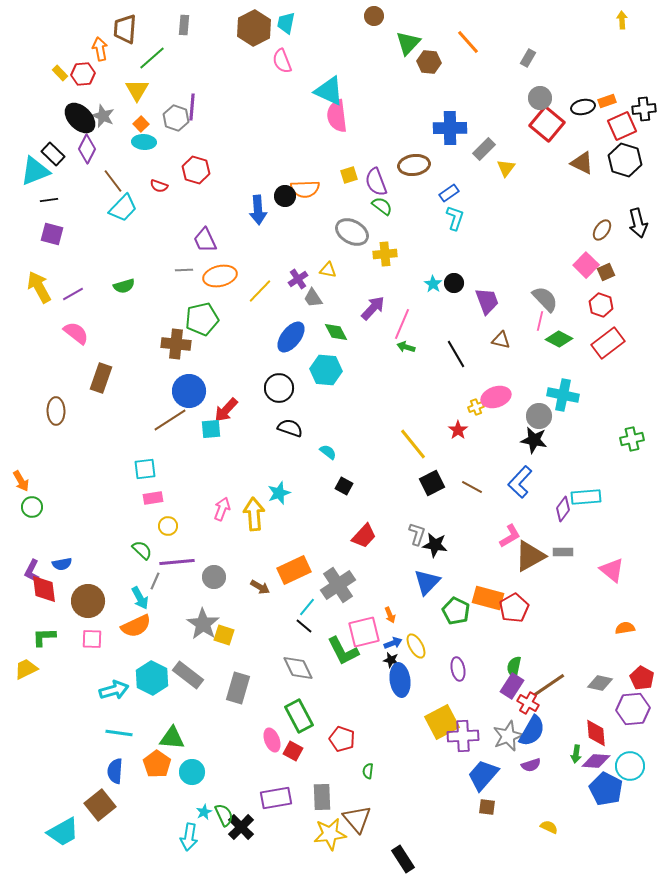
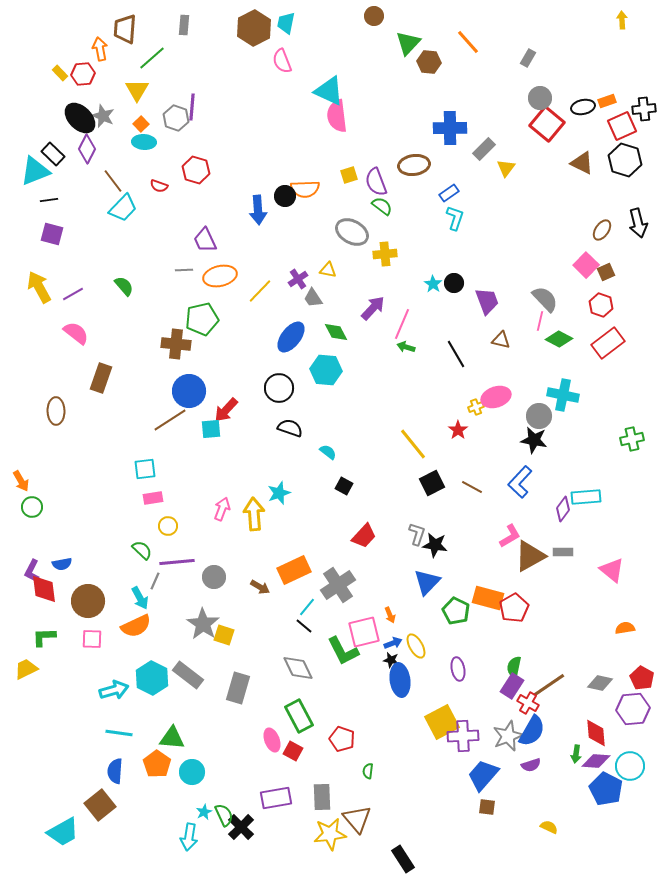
green semicircle at (124, 286): rotated 115 degrees counterclockwise
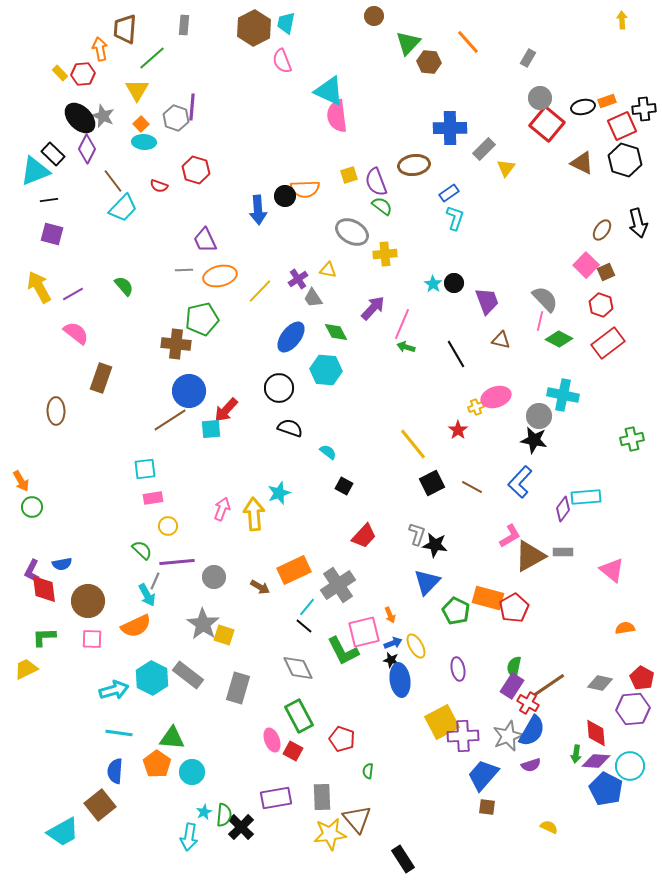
cyan arrow at (140, 598): moved 7 px right, 3 px up
green semicircle at (224, 815): rotated 30 degrees clockwise
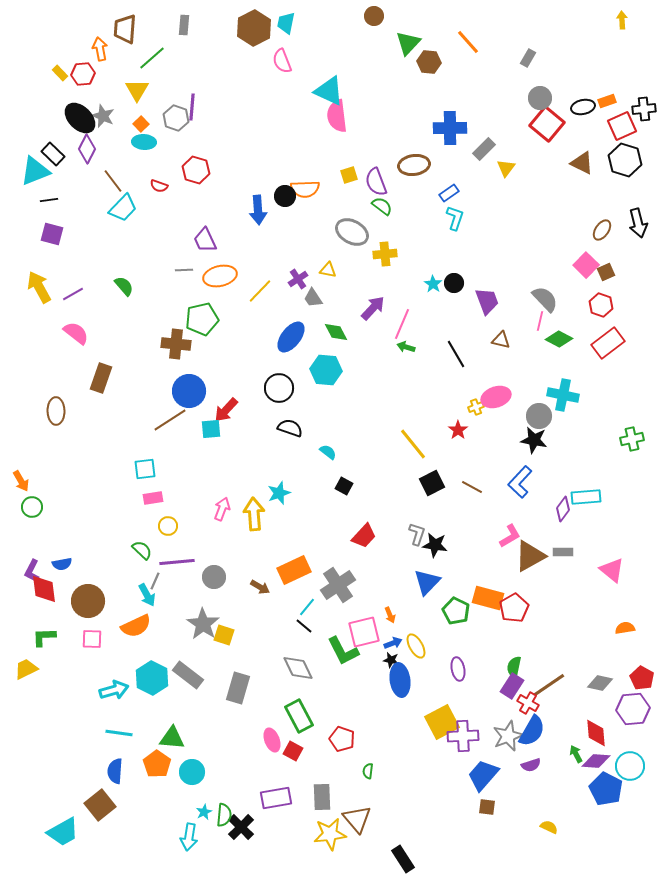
green arrow at (576, 754): rotated 144 degrees clockwise
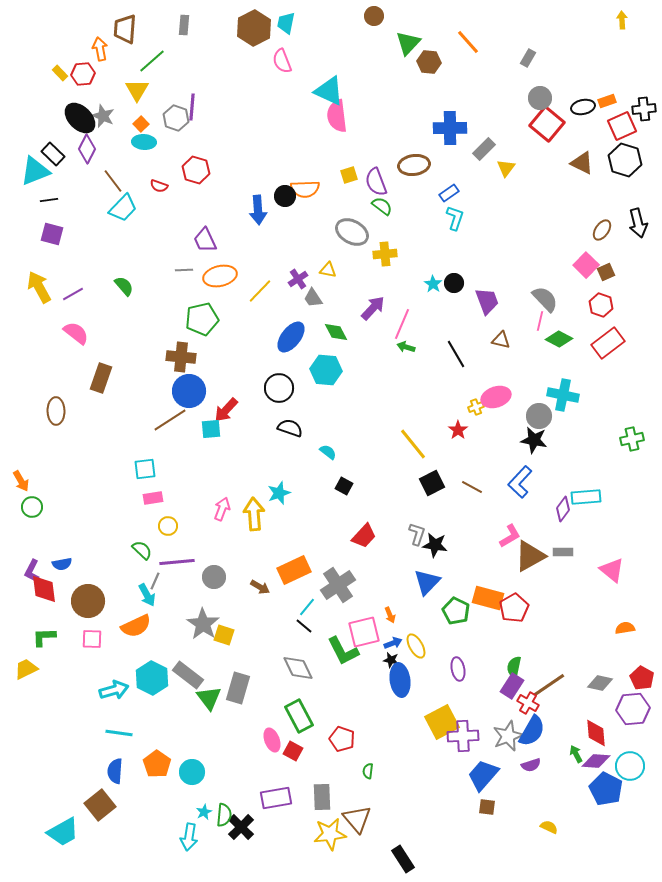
green line at (152, 58): moved 3 px down
brown cross at (176, 344): moved 5 px right, 13 px down
green triangle at (172, 738): moved 37 px right, 40 px up; rotated 48 degrees clockwise
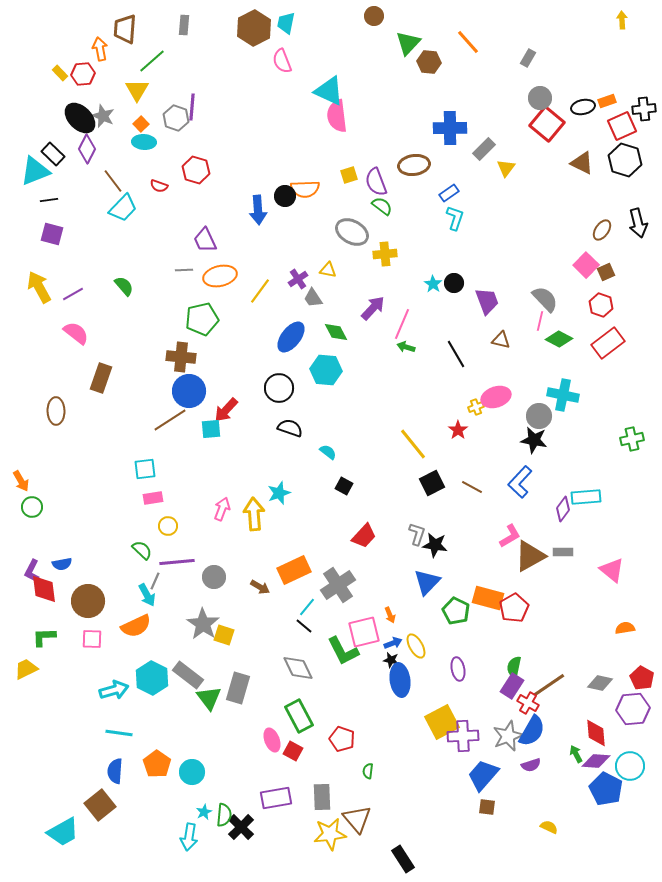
yellow line at (260, 291): rotated 8 degrees counterclockwise
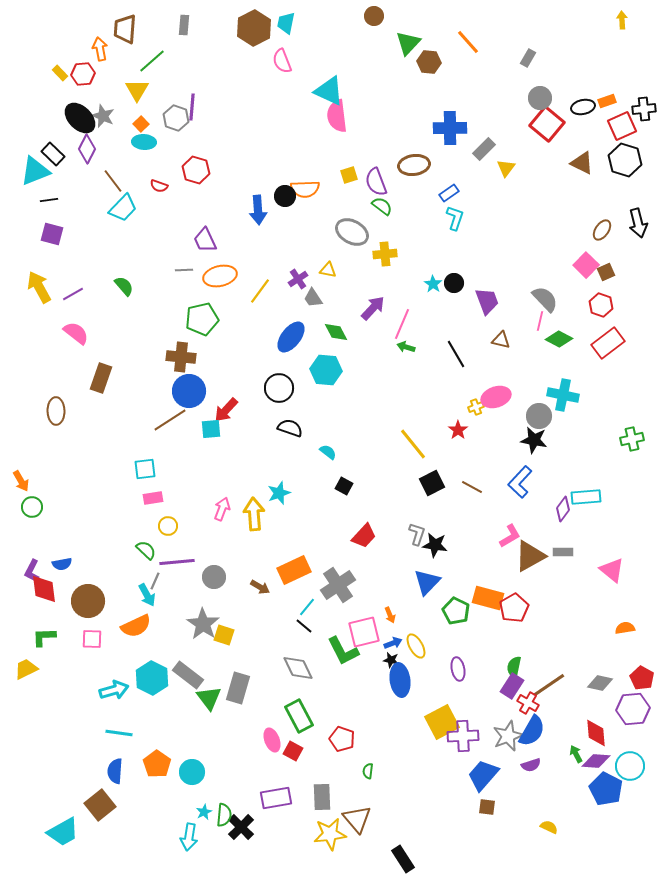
green semicircle at (142, 550): moved 4 px right
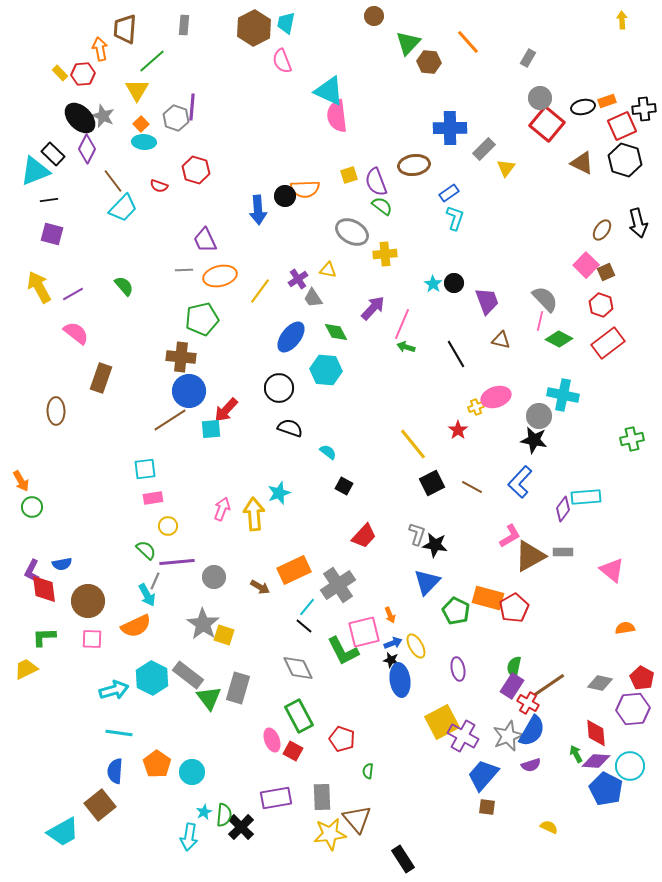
purple cross at (463, 736): rotated 32 degrees clockwise
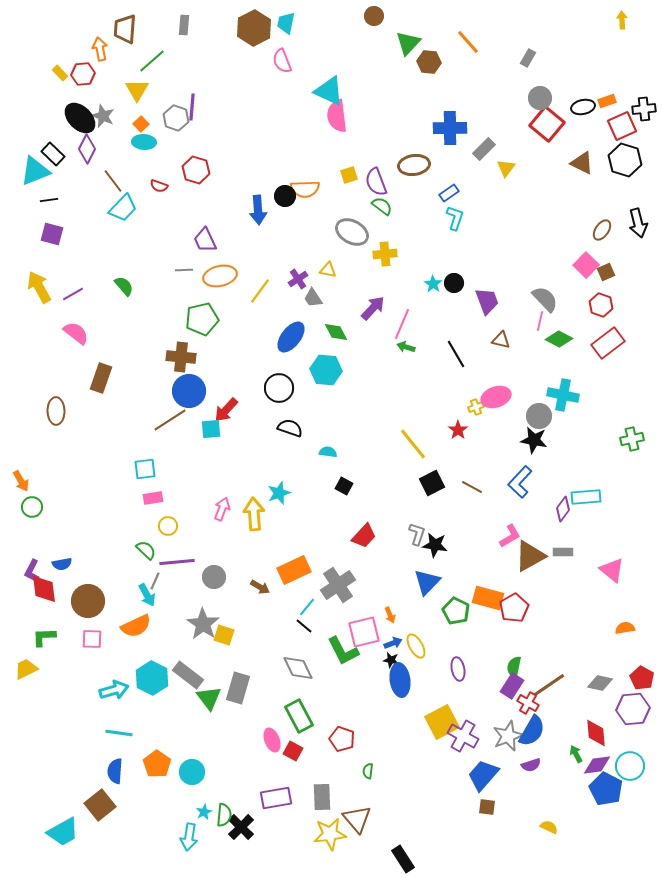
cyan semicircle at (328, 452): rotated 30 degrees counterclockwise
purple diamond at (596, 761): moved 1 px right, 4 px down; rotated 12 degrees counterclockwise
